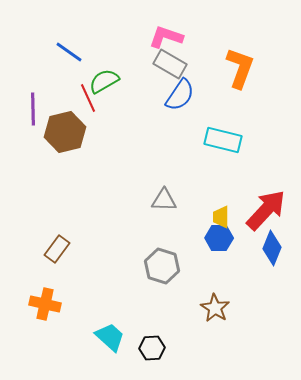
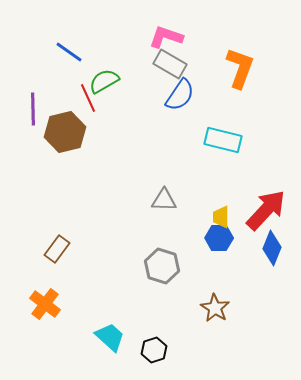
orange cross: rotated 24 degrees clockwise
black hexagon: moved 2 px right, 2 px down; rotated 15 degrees counterclockwise
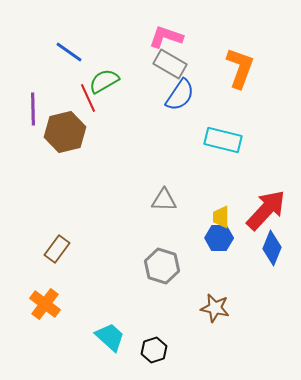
brown star: rotated 20 degrees counterclockwise
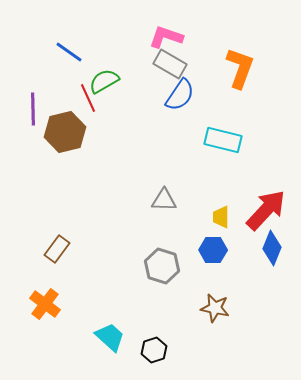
blue hexagon: moved 6 px left, 12 px down
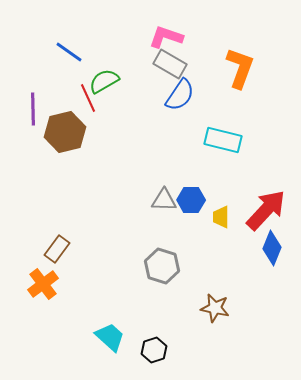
blue hexagon: moved 22 px left, 50 px up
orange cross: moved 2 px left, 20 px up; rotated 16 degrees clockwise
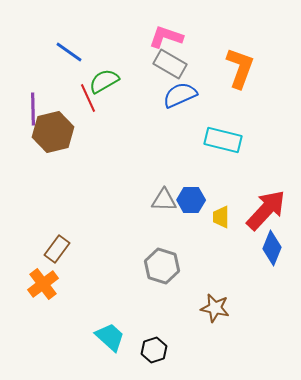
blue semicircle: rotated 148 degrees counterclockwise
brown hexagon: moved 12 px left
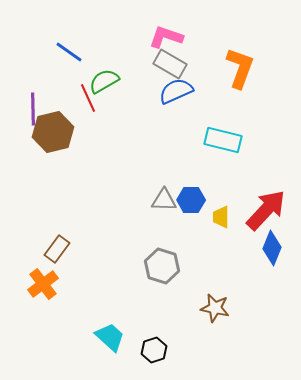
blue semicircle: moved 4 px left, 4 px up
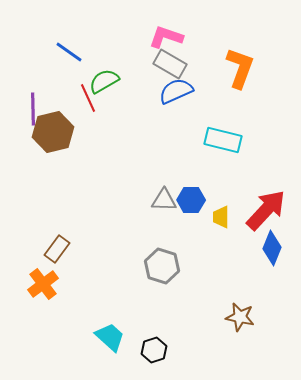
brown star: moved 25 px right, 9 px down
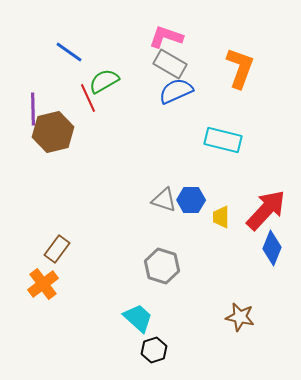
gray triangle: rotated 16 degrees clockwise
cyan trapezoid: moved 28 px right, 19 px up
